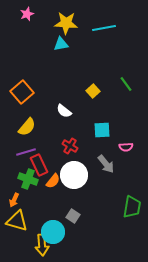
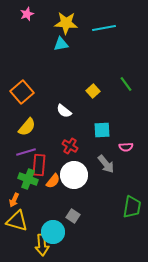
red rectangle: rotated 30 degrees clockwise
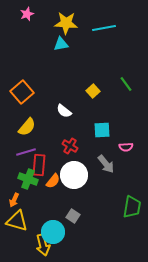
yellow arrow: moved 1 px right; rotated 10 degrees counterclockwise
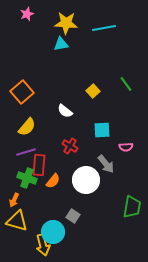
white semicircle: moved 1 px right
white circle: moved 12 px right, 5 px down
green cross: moved 1 px left, 1 px up
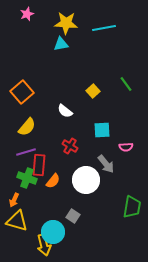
yellow arrow: moved 1 px right
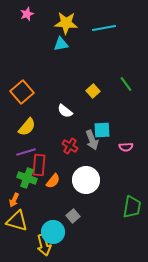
gray arrow: moved 14 px left, 24 px up; rotated 18 degrees clockwise
gray square: rotated 16 degrees clockwise
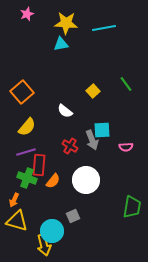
gray square: rotated 16 degrees clockwise
cyan circle: moved 1 px left, 1 px up
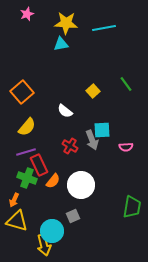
red rectangle: rotated 30 degrees counterclockwise
white circle: moved 5 px left, 5 px down
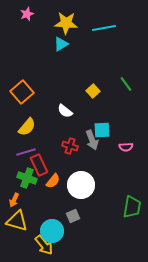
cyan triangle: rotated 21 degrees counterclockwise
red cross: rotated 14 degrees counterclockwise
yellow arrow: rotated 25 degrees counterclockwise
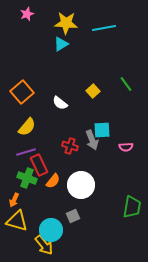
white semicircle: moved 5 px left, 8 px up
cyan circle: moved 1 px left, 1 px up
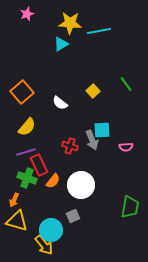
yellow star: moved 4 px right
cyan line: moved 5 px left, 3 px down
green trapezoid: moved 2 px left
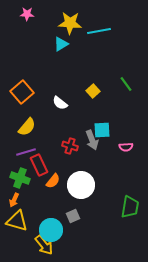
pink star: rotated 24 degrees clockwise
green cross: moved 7 px left
